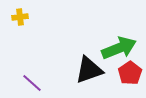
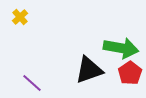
yellow cross: rotated 35 degrees counterclockwise
green arrow: moved 2 px right; rotated 32 degrees clockwise
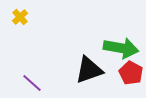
red pentagon: moved 1 px right; rotated 10 degrees counterclockwise
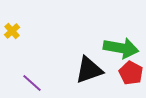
yellow cross: moved 8 px left, 14 px down
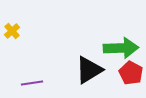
green arrow: rotated 12 degrees counterclockwise
black triangle: rotated 12 degrees counterclockwise
purple line: rotated 50 degrees counterclockwise
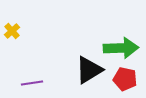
red pentagon: moved 6 px left, 6 px down; rotated 15 degrees counterclockwise
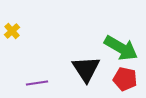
green arrow: rotated 32 degrees clockwise
black triangle: moved 3 px left, 1 px up; rotated 32 degrees counterclockwise
purple line: moved 5 px right
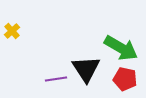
purple line: moved 19 px right, 4 px up
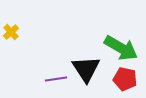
yellow cross: moved 1 px left, 1 px down
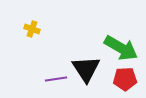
yellow cross: moved 21 px right, 3 px up; rotated 28 degrees counterclockwise
red pentagon: rotated 15 degrees counterclockwise
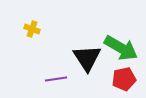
black triangle: moved 1 px right, 11 px up
red pentagon: moved 1 px left; rotated 10 degrees counterclockwise
